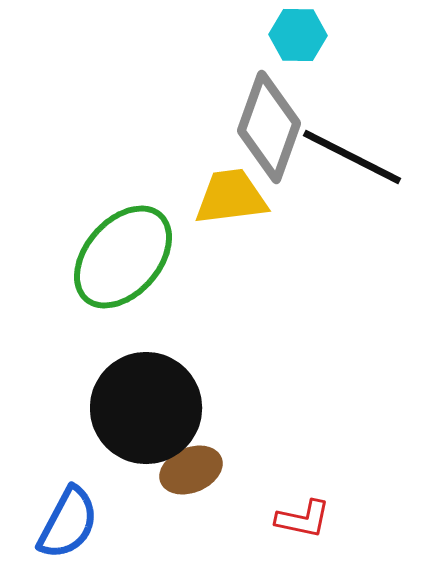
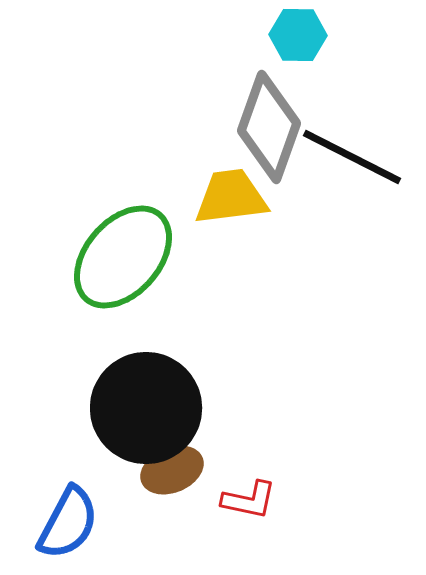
brown ellipse: moved 19 px left
red L-shape: moved 54 px left, 19 px up
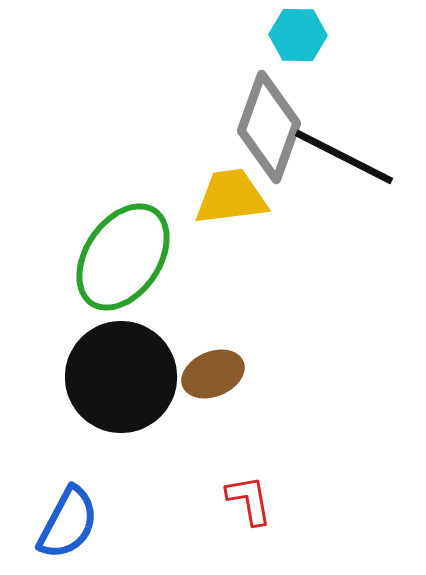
black line: moved 8 px left
green ellipse: rotated 7 degrees counterclockwise
black circle: moved 25 px left, 31 px up
brown ellipse: moved 41 px right, 96 px up
red L-shape: rotated 112 degrees counterclockwise
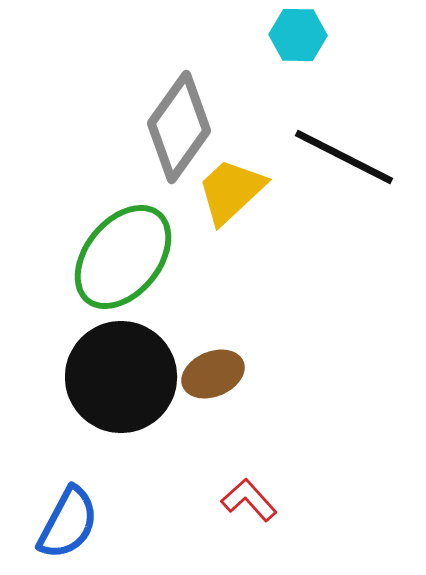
gray diamond: moved 90 px left; rotated 16 degrees clockwise
yellow trapezoid: moved 6 px up; rotated 36 degrees counterclockwise
green ellipse: rotated 5 degrees clockwise
red L-shape: rotated 32 degrees counterclockwise
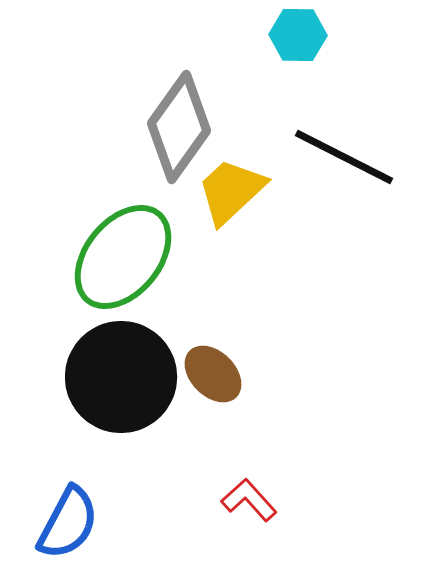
brown ellipse: rotated 68 degrees clockwise
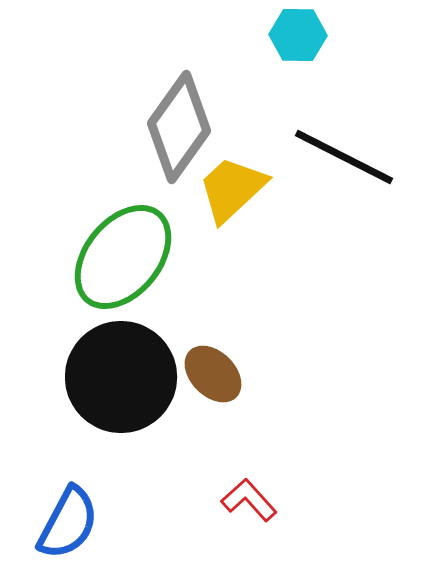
yellow trapezoid: moved 1 px right, 2 px up
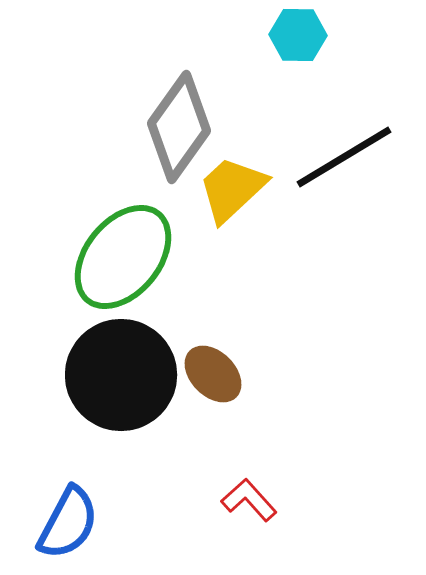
black line: rotated 58 degrees counterclockwise
black circle: moved 2 px up
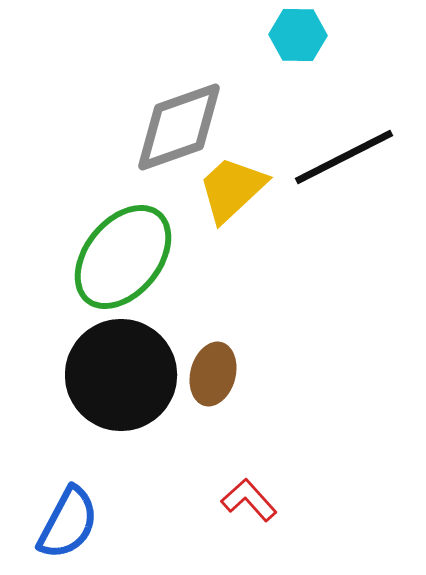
gray diamond: rotated 35 degrees clockwise
black line: rotated 4 degrees clockwise
brown ellipse: rotated 60 degrees clockwise
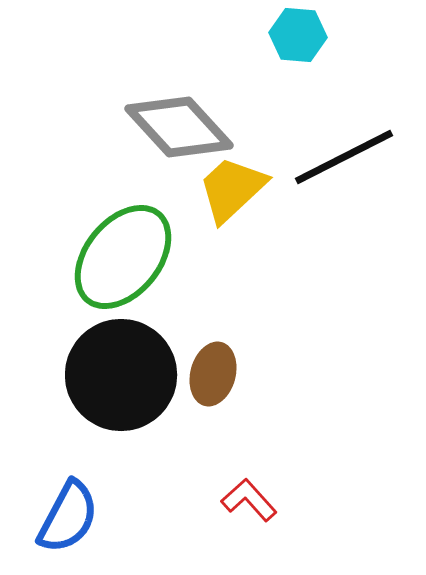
cyan hexagon: rotated 4 degrees clockwise
gray diamond: rotated 67 degrees clockwise
blue semicircle: moved 6 px up
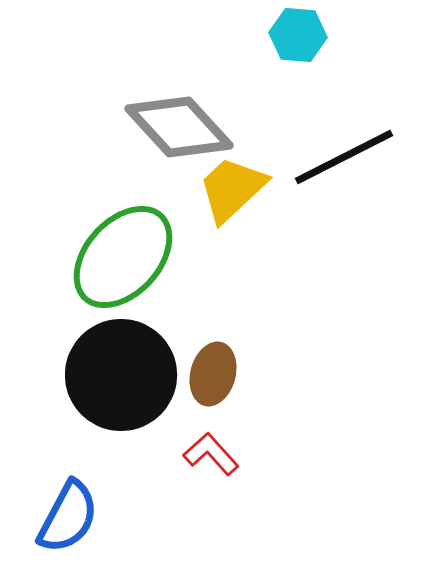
green ellipse: rotated 3 degrees clockwise
red L-shape: moved 38 px left, 46 px up
